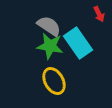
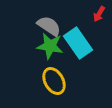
red arrow: rotated 56 degrees clockwise
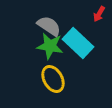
cyan rectangle: rotated 12 degrees counterclockwise
yellow ellipse: moved 1 px left, 2 px up
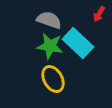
gray semicircle: moved 6 px up; rotated 15 degrees counterclockwise
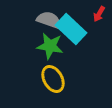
cyan rectangle: moved 7 px left, 14 px up
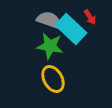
red arrow: moved 9 px left, 3 px down; rotated 63 degrees counterclockwise
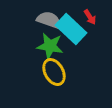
yellow ellipse: moved 1 px right, 7 px up
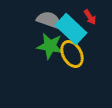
yellow ellipse: moved 18 px right, 18 px up
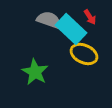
green star: moved 15 px left, 26 px down; rotated 20 degrees clockwise
yellow ellipse: moved 12 px right; rotated 36 degrees counterclockwise
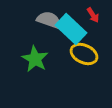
red arrow: moved 3 px right, 2 px up
green star: moved 13 px up
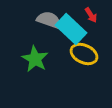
red arrow: moved 2 px left
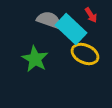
yellow ellipse: moved 1 px right
